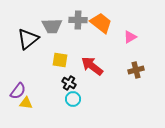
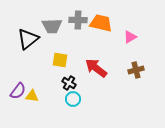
orange trapezoid: rotated 25 degrees counterclockwise
red arrow: moved 4 px right, 2 px down
yellow triangle: moved 6 px right, 7 px up
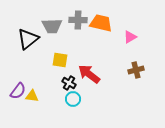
red arrow: moved 7 px left, 6 px down
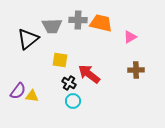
brown cross: rotated 14 degrees clockwise
cyan circle: moved 2 px down
